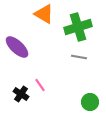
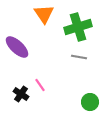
orange triangle: rotated 25 degrees clockwise
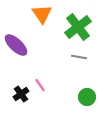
orange triangle: moved 2 px left
green cross: rotated 20 degrees counterclockwise
purple ellipse: moved 1 px left, 2 px up
black cross: rotated 21 degrees clockwise
green circle: moved 3 px left, 5 px up
